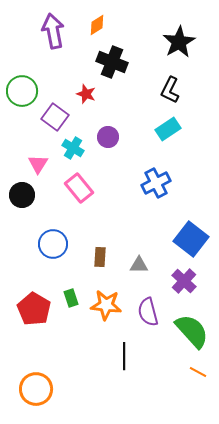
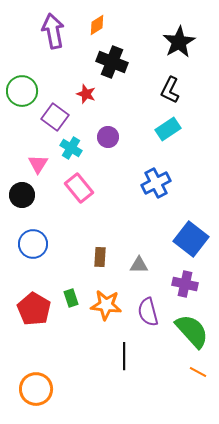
cyan cross: moved 2 px left
blue circle: moved 20 px left
purple cross: moved 1 px right, 3 px down; rotated 30 degrees counterclockwise
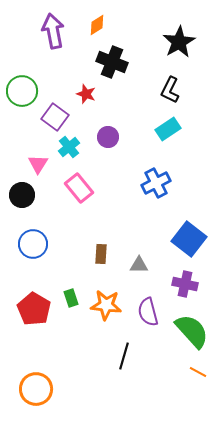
cyan cross: moved 2 px left, 1 px up; rotated 20 degrees clockwise
blue square: moved 2 px left
brown rectangle: moved 1 px right, 3 px up
black line: rotated 16 degrees clockwise
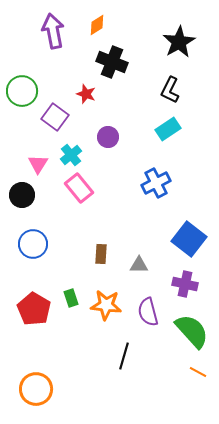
cyan cross: moved 2 px right, 8 px down
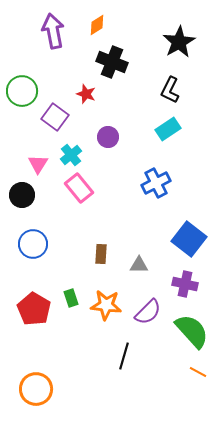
purple semicircle: rotated 120 degrees counterclockwise
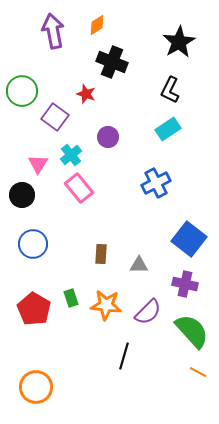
orange circle: moved 2 px up
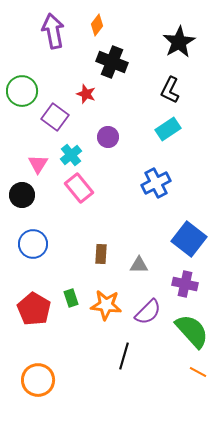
orange diamond: rotated 20 degrees counterclockwise
orange circle: moved 2 px right, 7 px up
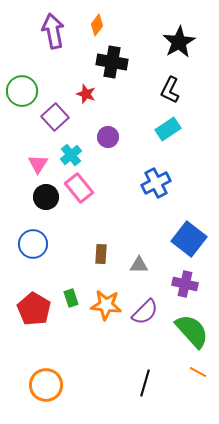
black cross: rotated 12 degrees counterclockwise
purple square: rotated 12 degrees clockwise
black circle: moved 24 px right, 2 px down
purple semicircle: moved 3 px left
black line: moved 21 px right, 27 px down
orange circle: moved 8 px right, 5 px down
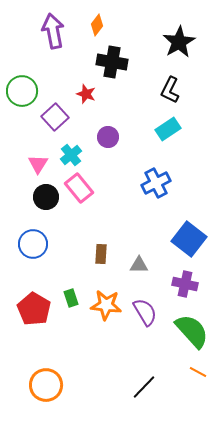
purple semicircle: rotated 76 degrees counterclockwise
black line: moved 1 px left, 4 px down; rotated 28 degrees clockwise
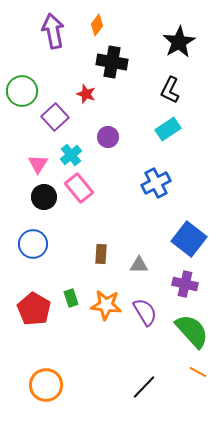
black circle: moved 2 px left
